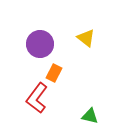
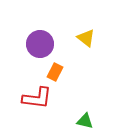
orange rectangle: moved 1 px right, 1 px up
red L-shape: rotated 120 degrees counterclockwise
green triangle: moved 5 px left, 5 px down
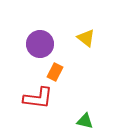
red L-shape: moved 1 px right
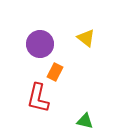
red L-shape: rotated 96 degrees clockwise
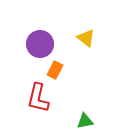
orange rectangle: moved 2 px up
green triangle: rotated 24 degrees counterclockwise
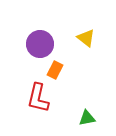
green triangle: moved 2 px right, 3 px up
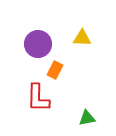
yellow triangle: moved 4 px left; rotated 36 degrees counterclockwise
purple circle: moved 2 px left
red L-shape: rotated 12 degrees counterclockwise
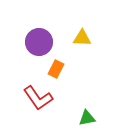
purple circle: moved 1 px right, 2 px up
orange rectangle: moved 1 px right, 1 px up
red L-shape: rotated 36 degrees counterclockwise
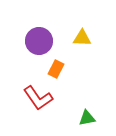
purple circle: moved 1 px up
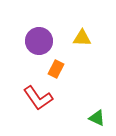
green triangle: moved 10 px right; rotated 36 degrees clockwise
